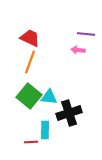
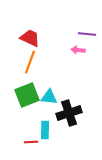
purple line: moved 1 px right
green square: moved 2 px left, 1 px up; rotated 30 degrees clockwise
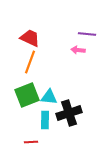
cyan rectangle: moved 10 px up
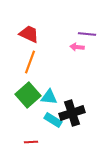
red trapezoid: moved 1 px left, 4 px up
pink arrow: moved 1 px left, 3 px up
green square: moved 1 px right; rotated 20 degrees counterclockwise
black cross: moved 3 px right
cyan rectangle: moved 8 px right; rotated 60 degrees counterclockwise
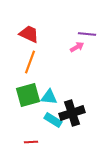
pink arrow: rotated 144 degrees clockwise
green square: rotated 25 degrees clockwise
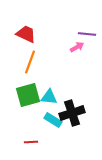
red trapezoid: moved 3 px left
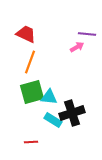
green square: moved 4 px right, 3 px up
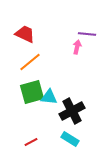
red trapezoid: moved 1 px left
pink arrow: rotated 48 degrees counterclockwise
orange line: rotated 30 degrees clockwise
black cross: moved 2 px up; rotated 10 degrees counterclockwise
cyan rectangle: moved 17 px right, 19 px down
red line: rotated 24 degrees counterclockwise
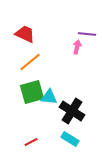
black cross: rotated 30 degrees counterclockwise
